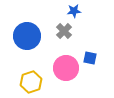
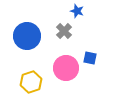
blue star: moved 3 px right; rotated 24 degrees clockwise
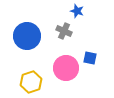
gray cross: rotated 21 degrees counterclockwise
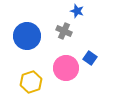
blue square: rotated 24 degrees clockwise
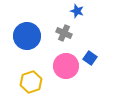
gray cross: moved 2 px down
pink circle: moved 2 px up
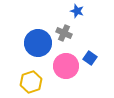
blue circle: moved 11 px right, 7 px down
